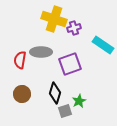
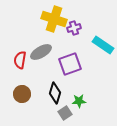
gray ellipse: rotated 30 degrees counterclockwise
green star: rotated 24 degrees clockwise
gray square: moved 2 px down; rotated 16 degrees counterclockwise
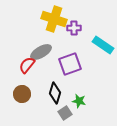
purple cross: rotated 16 degrees clockwise
red semicircle: moved 7 px right, 5 px down; rotated 30 degrees clockwise
green star: rotated 16 degrees clockwise
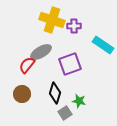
yellow cross: moved 2 px left, 1 px down
purple cross: moved 2 px up
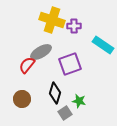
brown circle: moved 5 px down
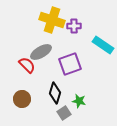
red semicircle: rotated 96 degrees clockwise
gray square: moved 1 px left
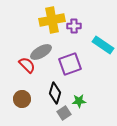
yellow cross: rotated 30 degrees counterclockwise
green star: rotated 16 degrees counterclockwise
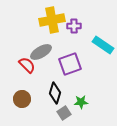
green star: moved 2 px right, 1 px down
